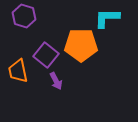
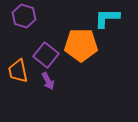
purple arrow: moved 8 px left
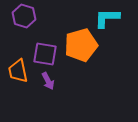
orange pentagon: rotated 16 degrees counterclockwise
purple square: moved 1 px left, 1 px up; rotated 30 degrees counterclockwise
